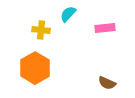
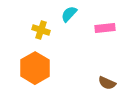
cyan semicircle: moved 1 px right
yellow cross: rotated 12 degrees clockwise
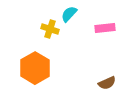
yellow cross: moved 9 px right, 1 px up
brown semicircle: rotated 48 degrees counterclockwise
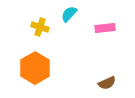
yellow cross: moved 10 px left, 2 px up
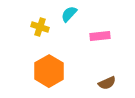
pink rectangle: moved 5 px left, 8 px down
orange hexagon: moved 14 px right, 3 px down
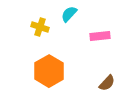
brown semicircle: rotated 24 degrees counterclockwise
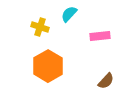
orange hexagon: moved 1 px left, 5 px up
brown semicircle: moved 1 px left, 2 px up
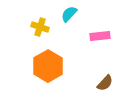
brown semicircle: moved 1 px left, 2 px down
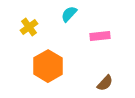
yellow cross: moved 11 px left; rotated 36 degrees clockwise
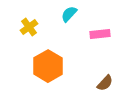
pink rectangle: moved 2 px up
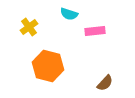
cyan semicircle: rotated 114 degrees counterclockwise
pink rectangle: moved 5 px left, 3 px up
orange hexagon: rotated 16 degrees counterclockwise
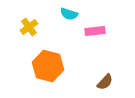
brown semicircle: moved 1 px up
